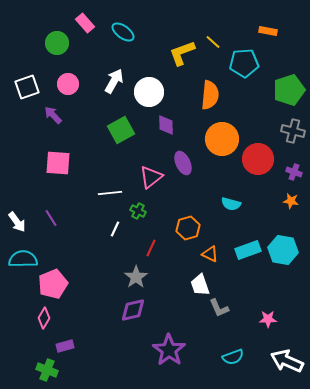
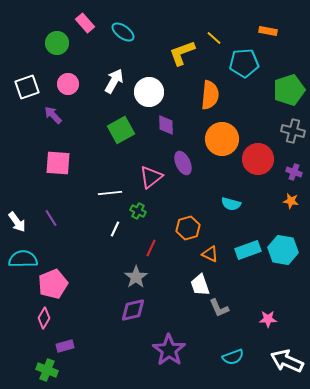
yellow line at (213, 42): moved 1 px right, 4 px up
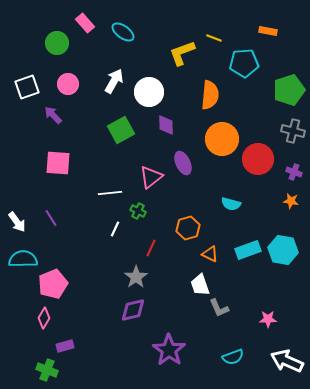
yellow line at (214, 38): rotated 21 degrees counterclockwise
